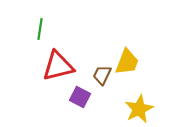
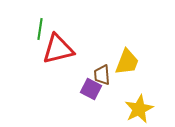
red triangle: moved 17 px up
brown trapezoid: rotated 30 degrees counterclockwise
purple square: moved 11 px right, 8 px up
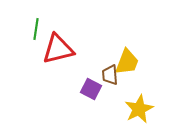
green line: moved 4 px left
brown trapezoid: moved 8 px right
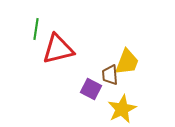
yellow star: moved 17 px left
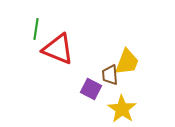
red triangle: rotated 36 degrees clockwise
yellow star: rotated 12 degrees counterclockwise
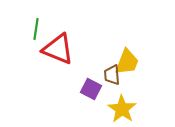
brown trapezoid: moved 2 px right
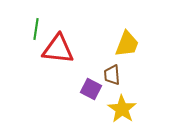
red triangle: rotated 16 degrees counterclockwise
yellow trapezoid: moved 18 px up
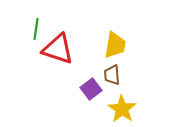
yellow trapezoid: moved 12 px left, 1 px down; rotated 12 degrees counterclockwise
red triangle: rotated 12 degrees clockwise
purple square: rotated 25 degrees clockwise
